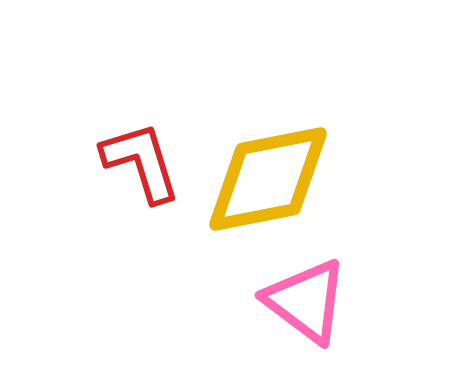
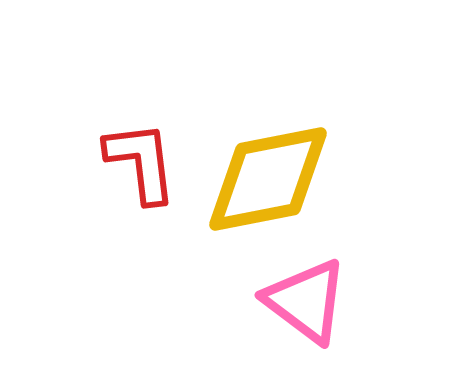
red L-shape: rotated 10 degrees clockwise
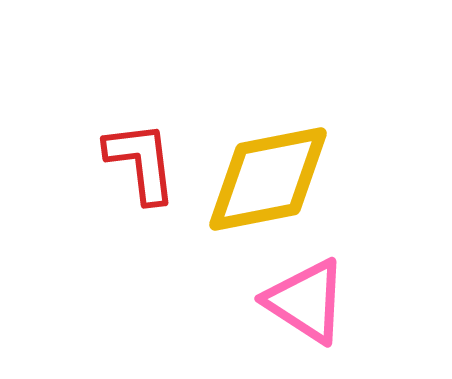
pink triangle: rotated 4 degrees counterclockwise
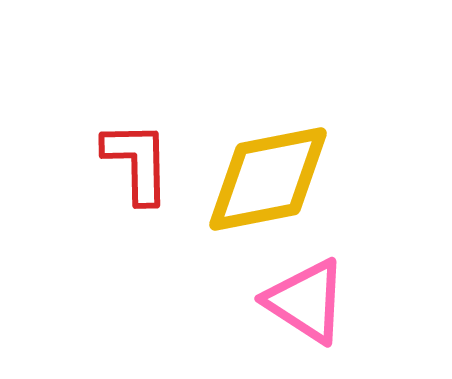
red L-shape: moved 4 px left; rotated 6 degrees clockwise
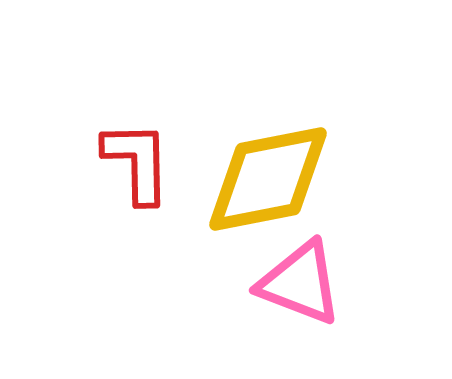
pink triangle: moved 6 px left, 18 px up; rotated 12 degrees counterclockwise
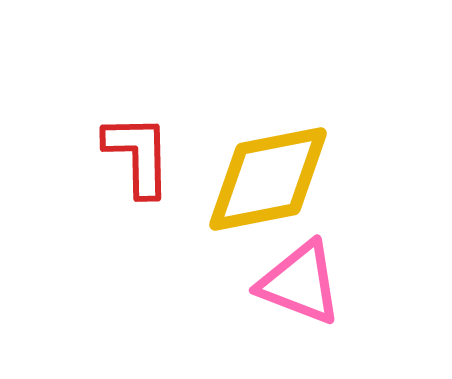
red L-shape: moved 1 px right, 7 px up
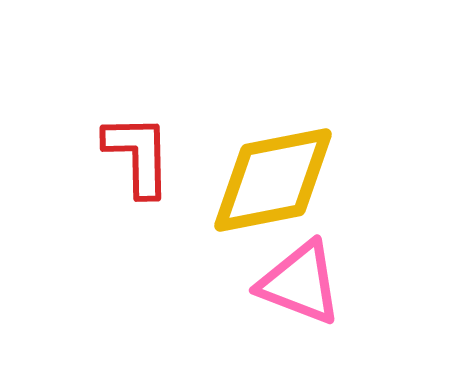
yellow diamond: moved 5 px right, 1 px down
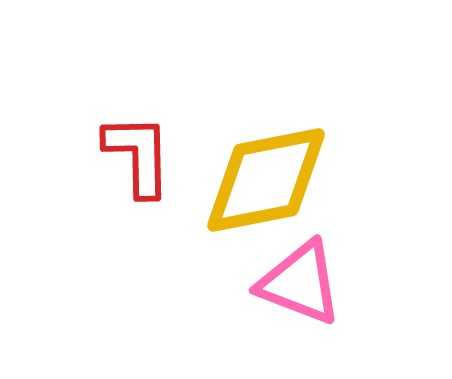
yellow diamond: moved 7 px left
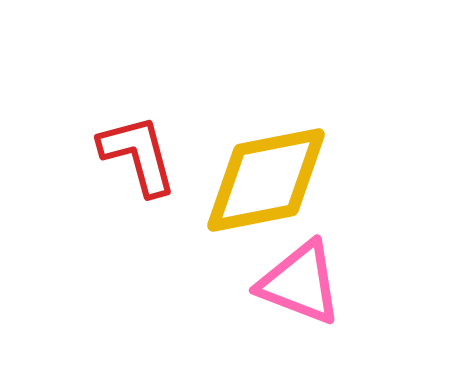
red L-shape: rotated 14 degrees counterclockwise
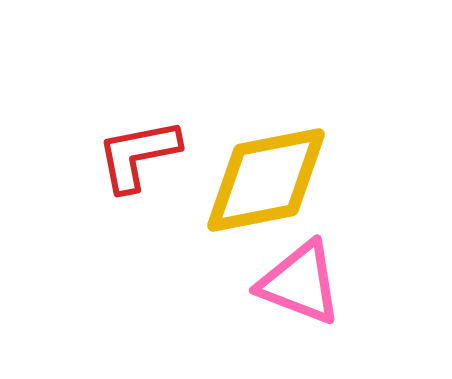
red L-shape: rotated 86 degrees counterclockwise
